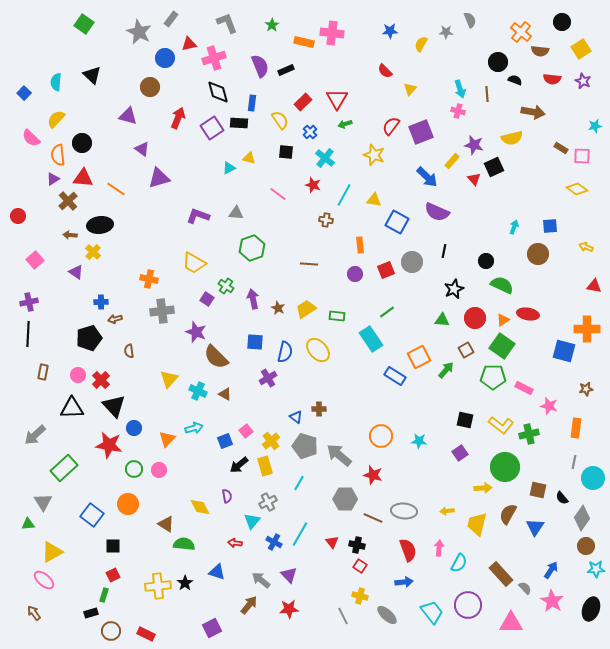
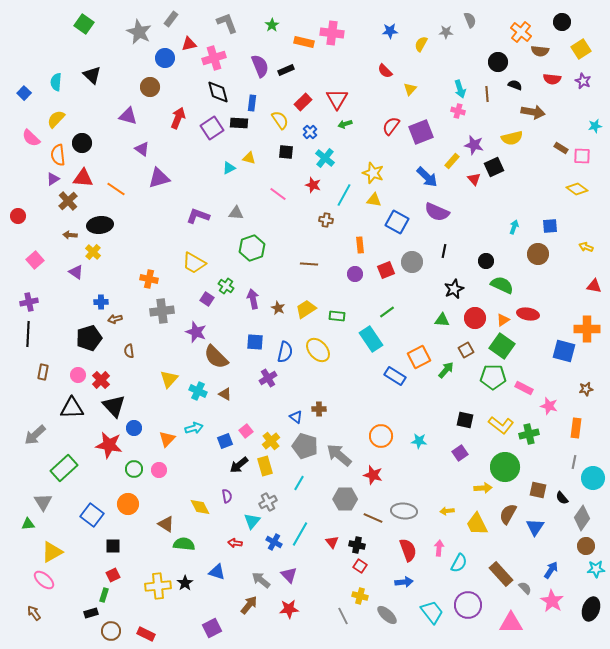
black semicircle at (515, 80): moved 5 px down
yellow star at (374, 155): moved 1 px left, 18 px down
yellow trapezoid at (477, 524): rotated 40 degrees counterclockwise
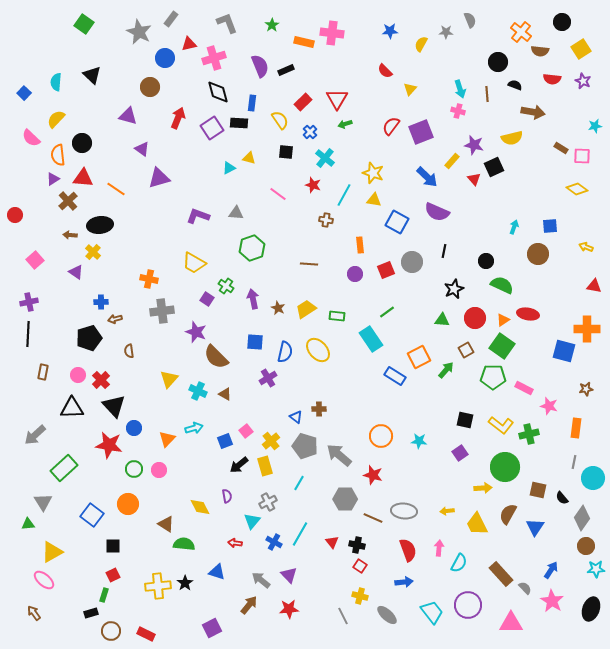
red circle at (18, 216): moved 3 px left, 1 px up
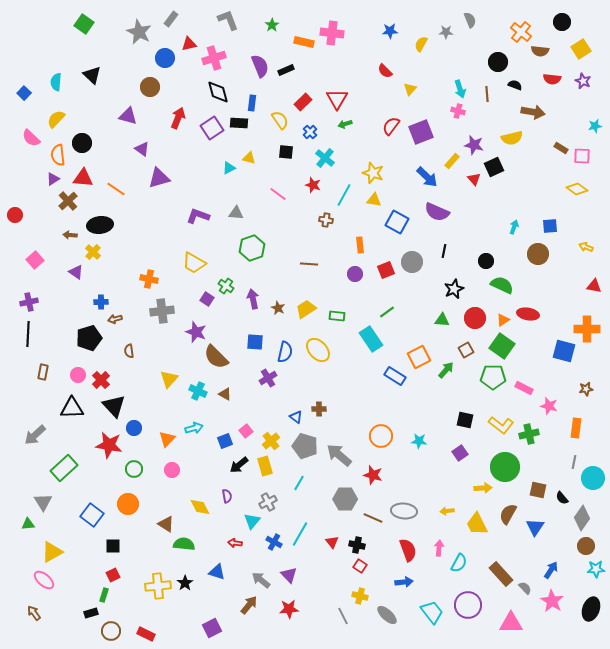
gray L-shape at (227, 23): moved 1 px right, 3 px up
pink circle at (159, 470): moved 13 px right
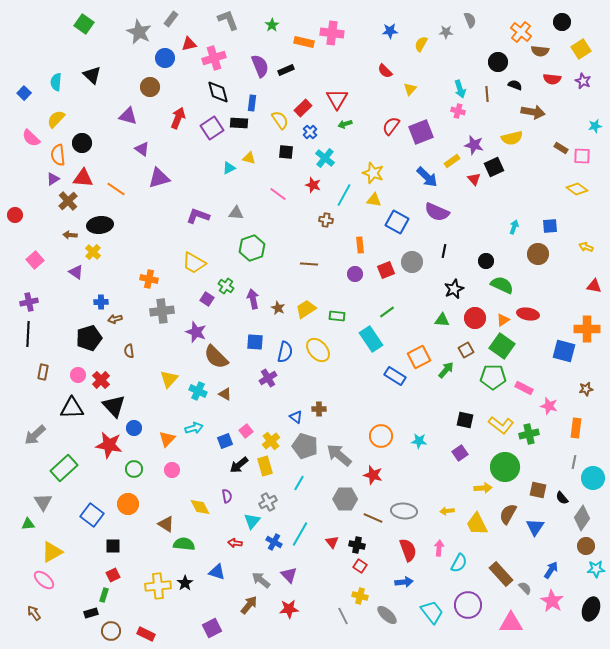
red rectangle at (303, 102): moved 6 px down
yellow rectangle at (452, 161): rotated 14 degrees clockwise
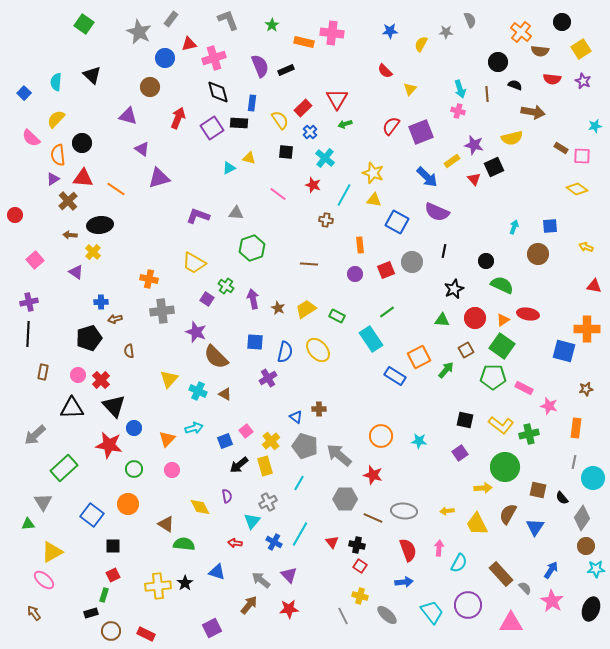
green rectangle at (337, 316): rotated 21 degrees clockwise
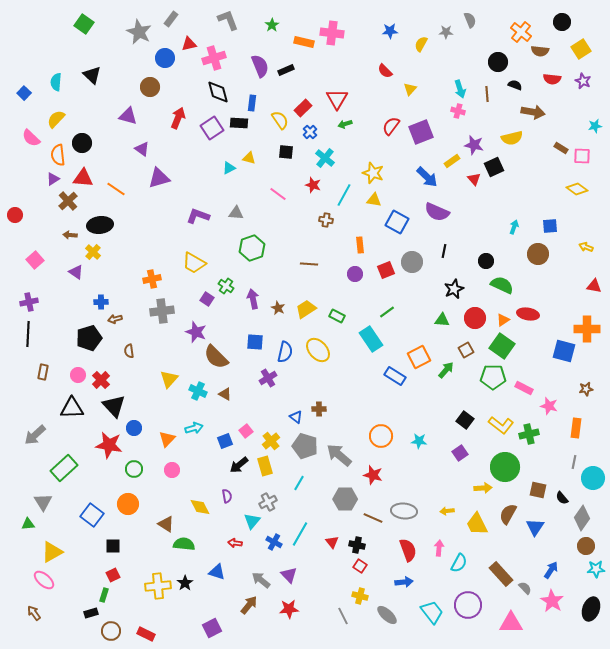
orange cross at (149, 279): moved 3 px right; rotated 24 degrees counterclockwise
black square at (465, 420): rotated 24 degrees clockwise
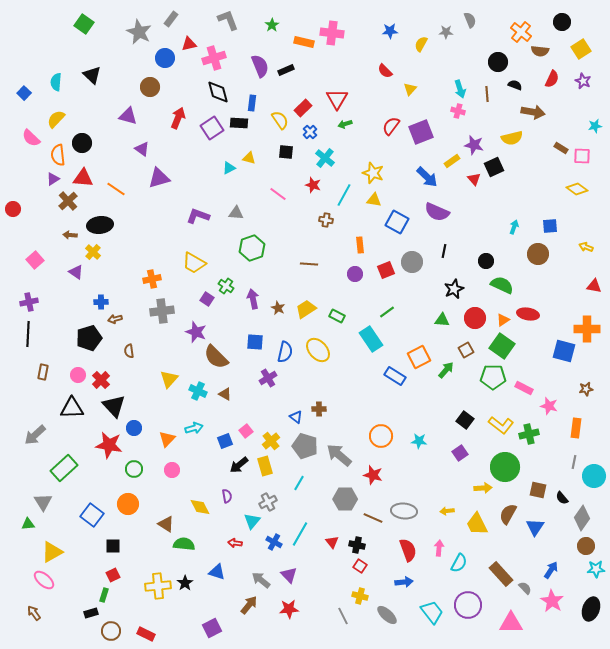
red semicircle at (552, 79): rotated 72 degrees counterclockwise
red circle at (15, 215): moved 2 px left, 6 px up
cyan circle at (593, 478): moved 1 px right, 2 px up
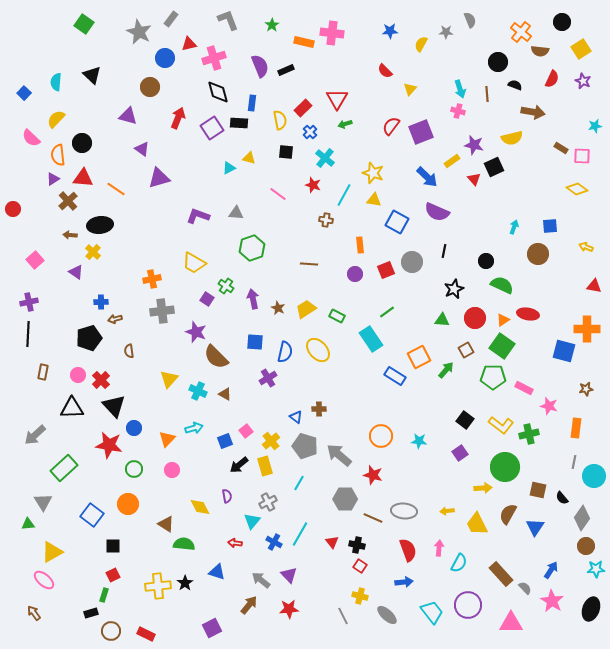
yellow semicircle at (280, 120): rotated 24 degrees clockwise
